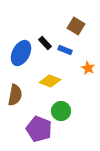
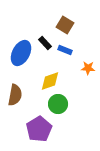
brown square: moved 11 px left, 1 px up
orange star: rotated 24 degrees counterclockwise
yellow diamond: rotated 40 degrees counterclockwise
green circle: moved 3 px left, 7 px up
purple pentagon: rotated 20 degrees clockwise
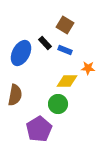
yellow diamond: moved 17 px right; rotated 20 degrees clockwise
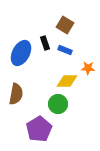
black rectangle: rotated 24 degrees clockwise
brown semicircle: moved 1 px right, 1 px up
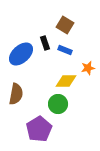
blue ellipse: moved 1 px down; rotated 20 degrees clockwise
orange star: rotated 16 degrees counterclockwise
yellow diamond: moved 1 px left
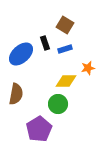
blue rectangle: moved 1 px up; rotated 40 degrees counterclockwise
